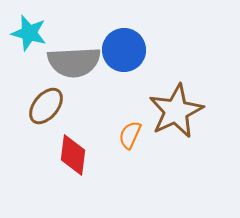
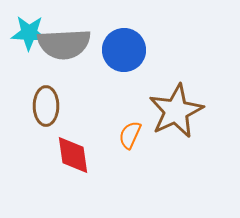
cyan star: rotated 12 degrees counterclockwise
gray semicircle: moved 10 px left, 18 px up
brown ellipse: rotated 39 degrees counterclockwise
red diamond: rotated 15 degrees counterclockwise
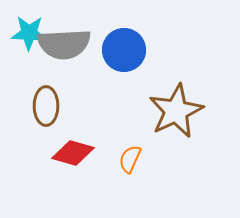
orange semicircle: moved 24 px down
red diamond: moved 2 px up; rotated 66 degrees counterclockwise
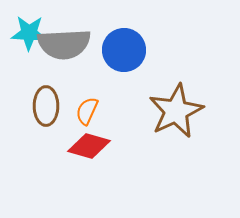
red diamond: moved 16 px right, 7 px up
orange semicircle: moved 43 px left, 48 px up
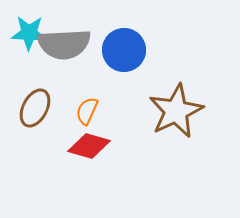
brown ellipse: moved 11 px left, 2 px down; rotated 27 degrees clockwise
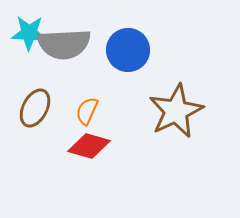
blue circle: moved 4 px right
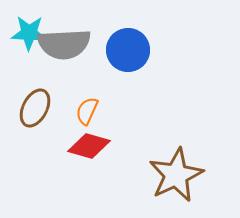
brown star: moved 64 px down
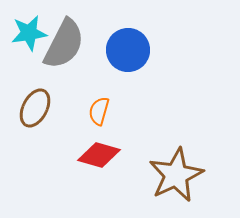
cyan star: rotated 12 degrees counterclockwise
gray semicircle: rotated 60 degrees counterclockwise
orange semicircle: moved 12 px right; rotated 8 degrees counterclockwise
red diamond: moved 10 px right, 9 px down
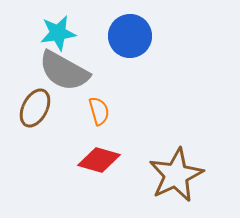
cyan star: moved 29 px right
gray semicircle: moved 27 px down; rotated 92 degrees clockwise
blue circle: moved 2 px right, 14 px up
orange semicircle: rotated 148 degrees clockwise
red diamond: moved 5 px down
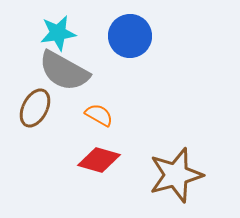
orange semicircle: moved 4 px down; rotated 44 degrees counterclockwise
brown star: rotated 10 degrees clockwise
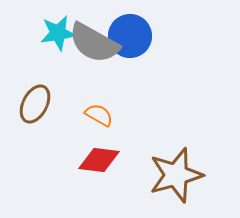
gray semicircle: moved 30 px right, 28 px up
brown ellipse: moved 4 px up
red diamond: rotated 9 degrees counterclockwise
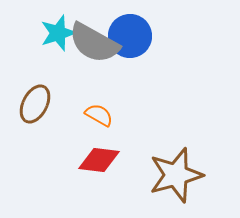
cyan star: rotated 9 degrees counterclockwise
